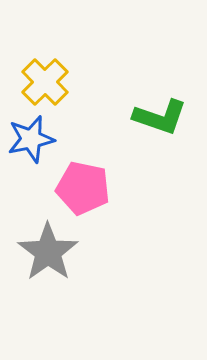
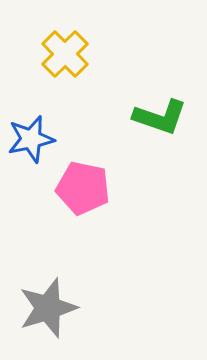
yellow cross: moved 20 px right, 28 px up
gray star: moved 56 px down; rotated 18 degrees clockwise
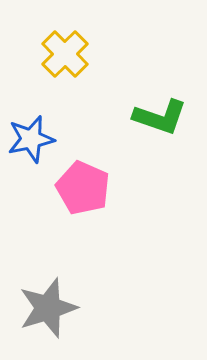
pink pentagon: rotated 12 degrees clockwise
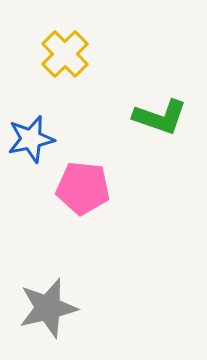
pink pentagon: rotated 18 degrees counterclockwise
gray star: rotated 4 degrees clockwise
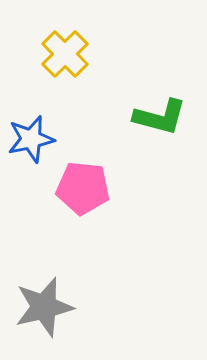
green L-shape: rotated 4 degrees counterclockwise
gray star: moved 4 px left, 1 px up
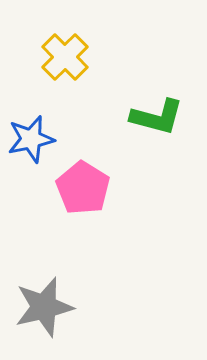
yellow cross: moved 3 px down
green L-shape: moved 3 px left
pink pentagon: rotated 26 degrees clockwise
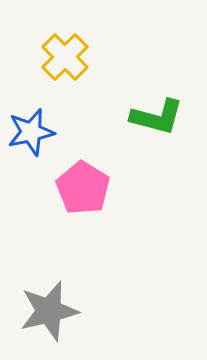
blue star: moved 7 px up
gray star: moved 5 px right, 4 px down
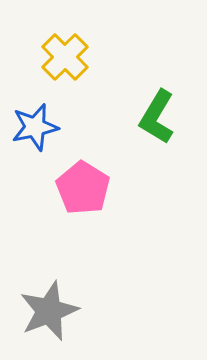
green L-shape: rotated 106 degrees clockwise
blue star: moved 4 px right, 5 px up
gray star: rotated 8 degrees counterclockwise
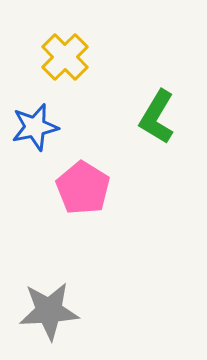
gray star: rotated 18 degrees clockwise
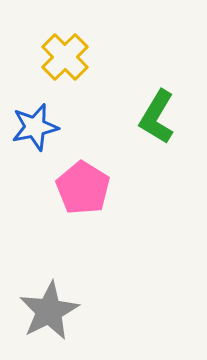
gray star: rotated 24 degrees counterclockwise
